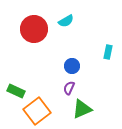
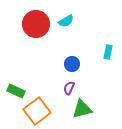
red circle: moved 2 px right, 5 px up
blue circle: moved 2 px up
green triangle: rotated 10 degrees clockwise
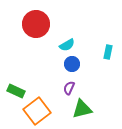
cyan semicircle: moved 1 px right, 24 px down
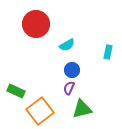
blue circle: moved 6 px down
orange square: moved 3 px right
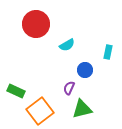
blue circle: moved 13 px right
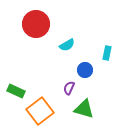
cyan rectangle: moved 1 px left, 1 px down
green triangle: moved 2 px right; rotated 30 degrees clockwise
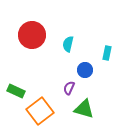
red circle: moved 4 px left, 11 px down
cyan semicircle: moved 1 px right, 1 px up; rotated 133 degrees clockwise
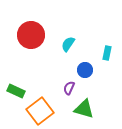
red circle: moved 1 px left
cyan semicircle: rotated 21 degrees clockwise
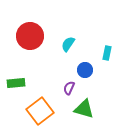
red circle: moved 1 px left, 1 px down
green rectangle: moved 8 px up; rotated 30 degrees counterclockwise
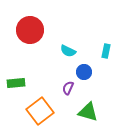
red circle: moved 6 px up
cyan semicircle: moved 7 px down; rotated 98 degrees counterclockwise
cyan rectangle: moved 1 px left, 2 px up
blue circle: moved 1 px left, 2 px down
purple semicircle: moved 1 px left
green triangle: moved 4 px right, 3 px down
